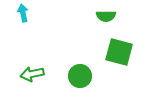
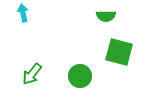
green arrow: rotated 40 degrees counterclockwise
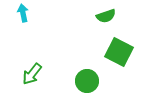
green semicircle: rotated 18 degrees counterclockwise
green square: rotated 12 degrees clockwise
green circle: moved 7 px right, 5 px down
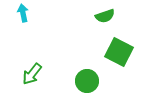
green semicircle: moved 1 px left
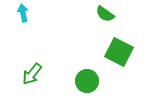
green semicircle: moved 2 px up; rotated 54 degrees clockwise
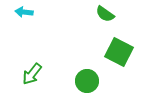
cyan arrow: moved 1 px right, 1 px up; rotated 72 degrees counterclockwise
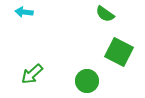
green arrow: rotated 10 degrees clockwise
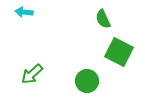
green semicircle: moved 2 px left, 5 px down; rotated 30 degrees clockwise
